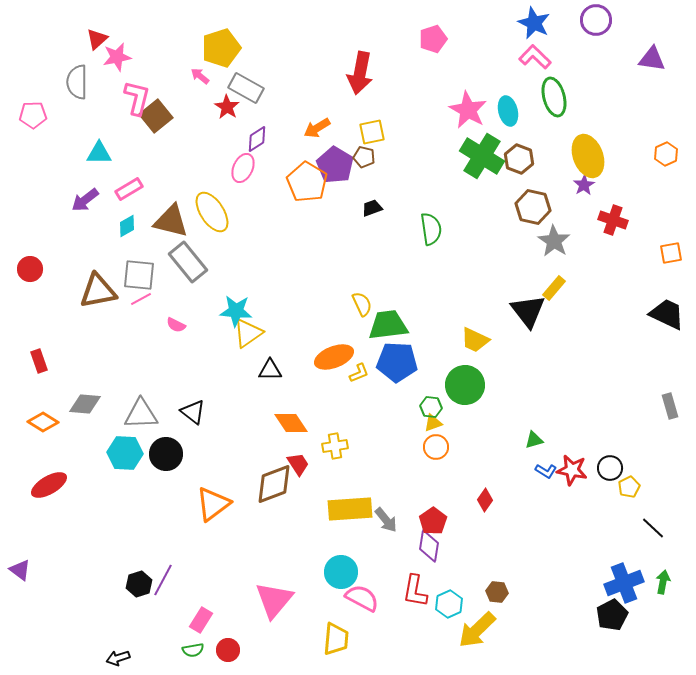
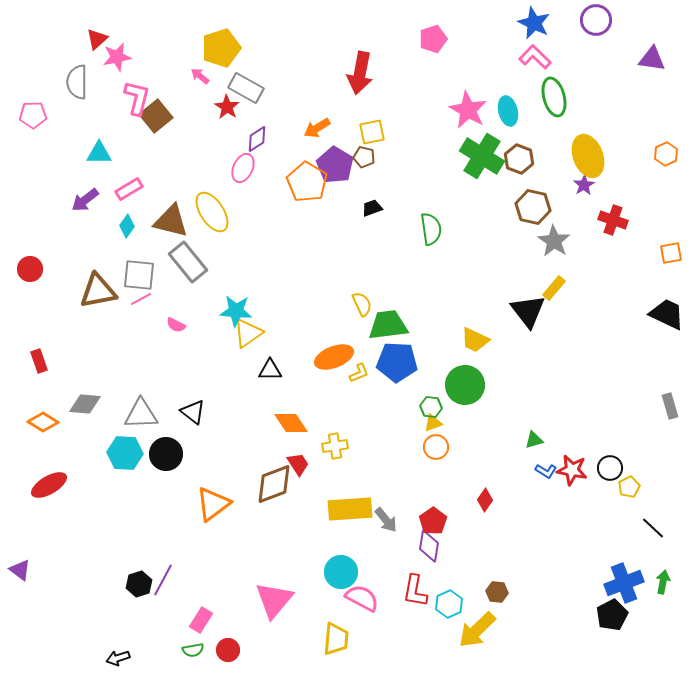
cyan diamond at (127, 226): rotated 25 degrees counterclockwise
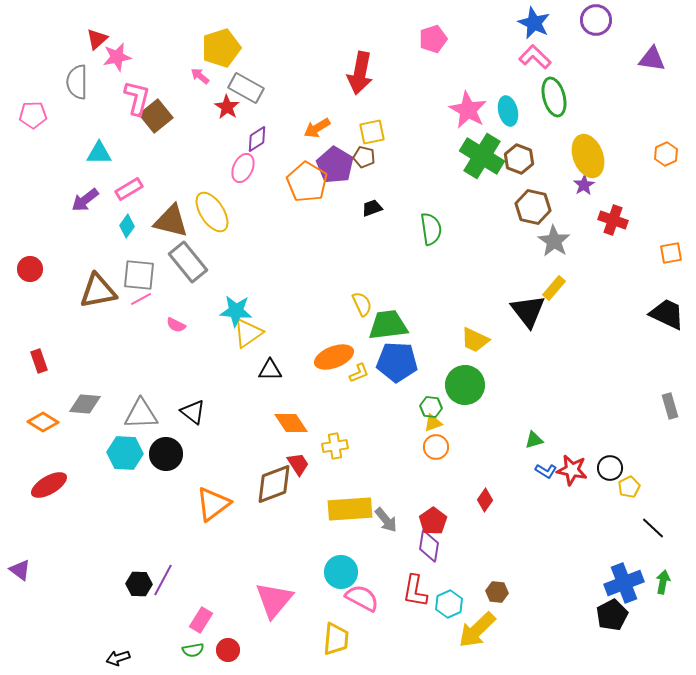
black hexagon at (139, 584): rotated 20 degrees clockwise
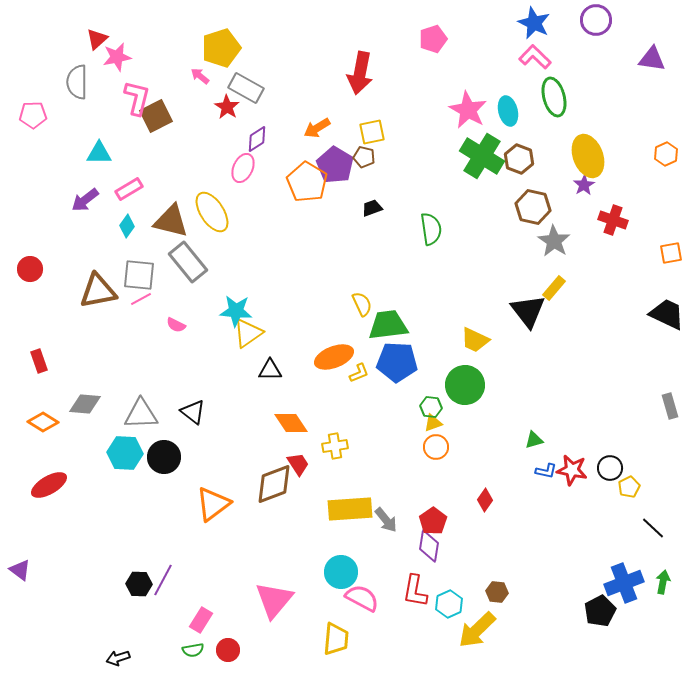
brown square at (156, 116): rotated 12 degrees clockwise
black circle at (166, 454): moved 2 px left, 3 px down
blue L-shape at (546, 471): rotated 20 degrees counterclockwise
black pentagon at (612, 615): moved 12 px left, 4 px up
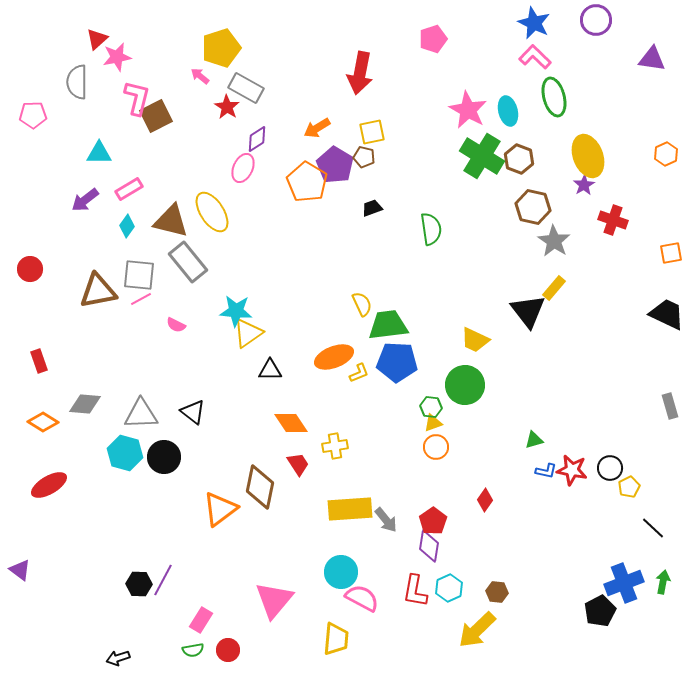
cyan hexagon at (125, 453): rotated 12 degrees clockwise
brown diamond at (274, 484): moved 14 px left, 3 px down; rotated 57 degrees counterclockwise
orange triangle at (213, 504): moved 7 px right, 5 px down
cyan hexagon at (449, 604): moved 16 px up
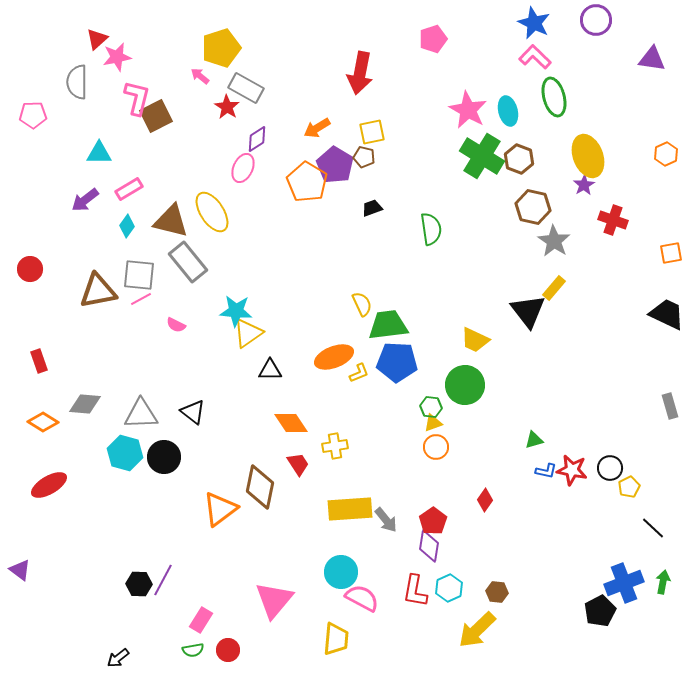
black arrow at (118, 658): rotated 20 degrees counterclockwise
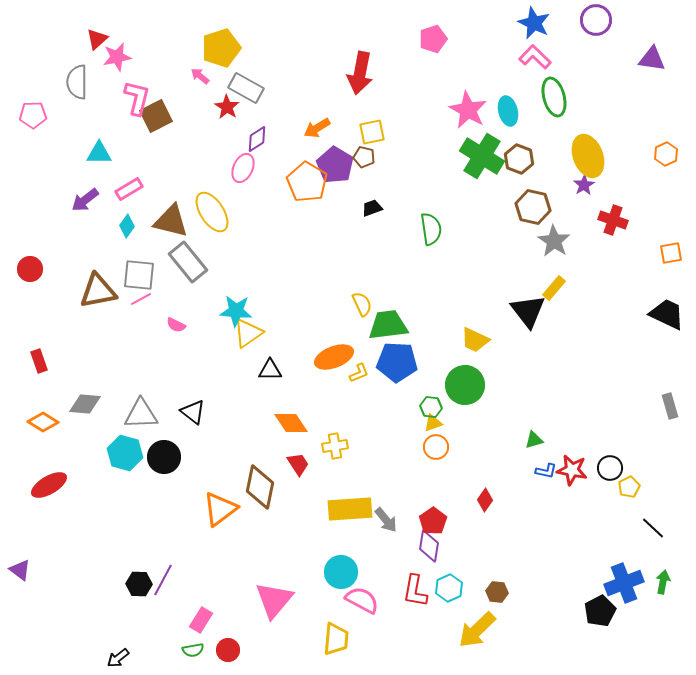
pink semicircle at (362, 598): moved 2 px down
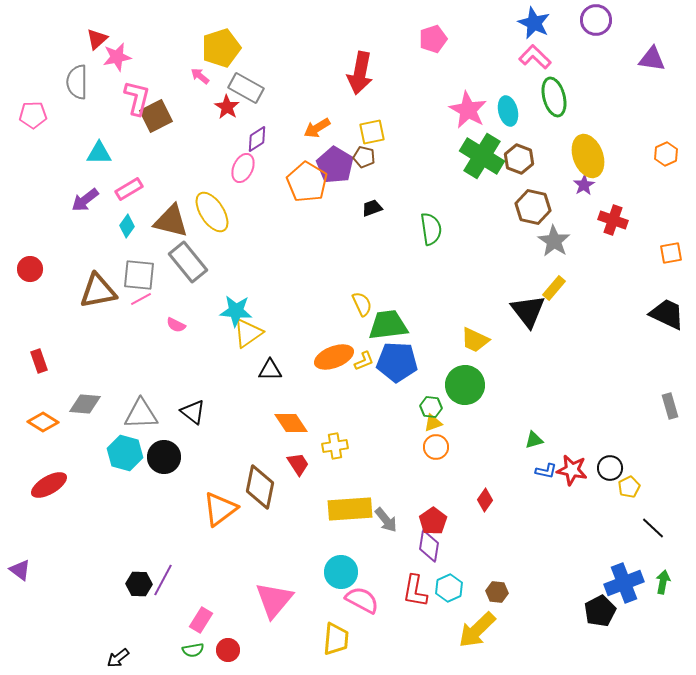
yellow L-shape at (359, 373): moved 5 px right, 12 px up
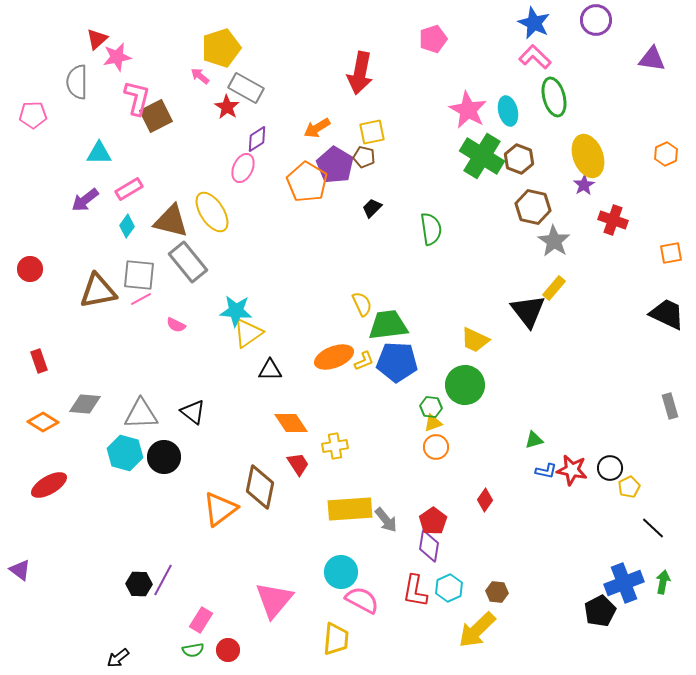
black trapezoid at (372, 208): rotated 25 degrees counterclockwise
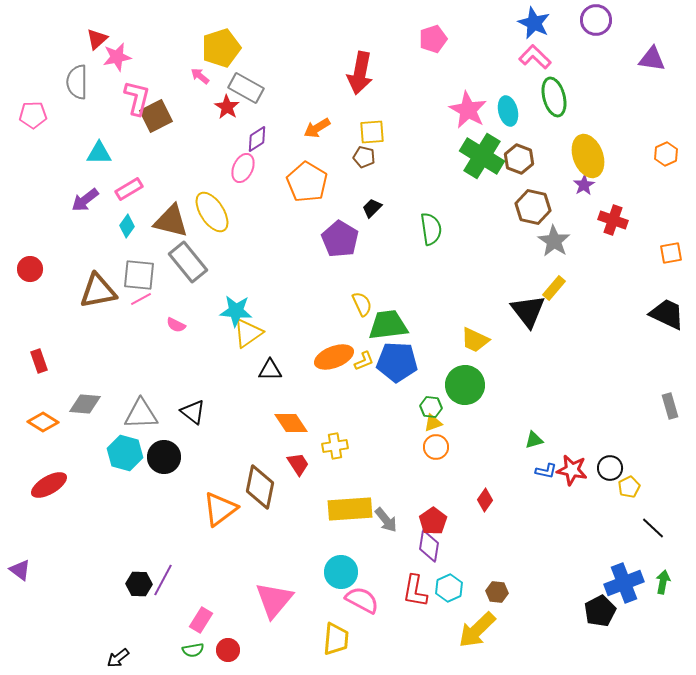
yellow square at (372, 132): rotated 8 degrees clockwise
purple pentagon at (335, 165): moved 5 px right, 74 px down
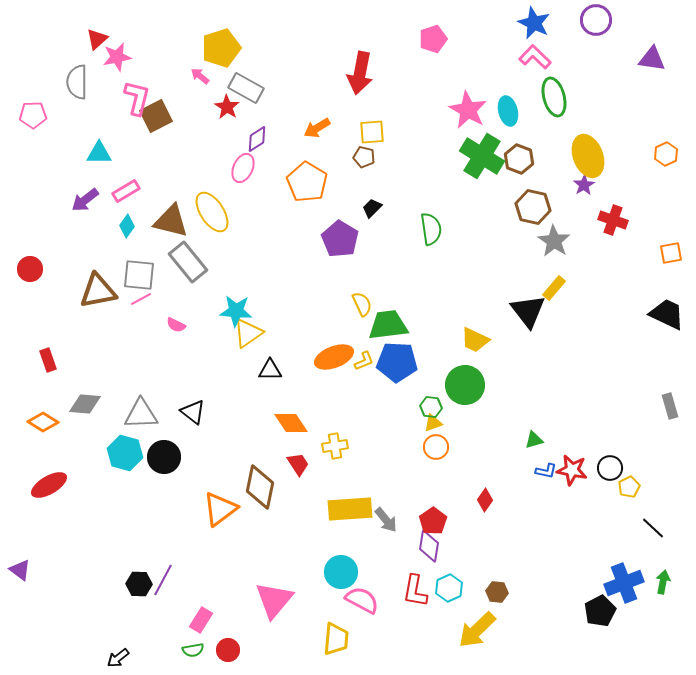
pink rectangle at (129, 189): moved 3 px left, 2 px down
red rectangle at (39, 361): moved 9 px right, 1 px up
